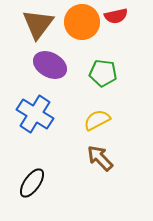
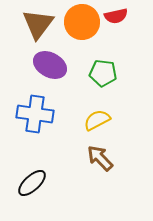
blue cross: rotated 24 degrees counterclockwise
black ellipse: rotated 12 degrees clockwise
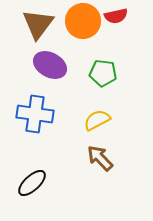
orange circle: moved 1 px right, 1 px up
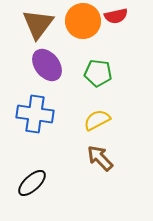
purple ellipse: moved 3 px left; rotated 24 degrees clockwise
green pentagon: moved 5 px left
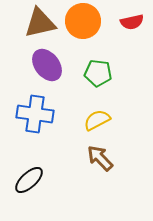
red semicircle: moved 16 px right, 6 px down
brown triangle: moved 2 px right, 1 px up; rotated 40 degrees clockwise
black ellipse: moved 3 px left, 3 px up
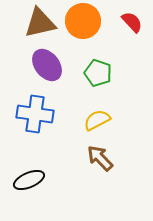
red semicircle: rotated 120 degrees counterclockwise
green pentagon: rotated 12 degrees clockwise
black ellipse: rotated 20 degrees clockwise
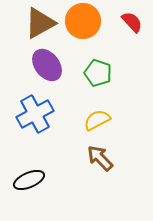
brown triangle: rotated 16 degrees counterclockwise
blue cross: rotated 36 degrees counterclockwise
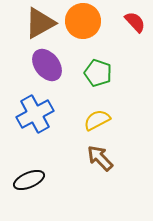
red semicircle: moved 3 px right
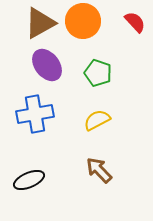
blue cross: rotated 18 degrees clockwise
brown arrow: moved 1 px left, 12 px down
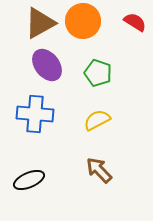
red semicircle: rotated 15 degrees counterclockwise
blue cross: rotated 15 degrees clockwise
